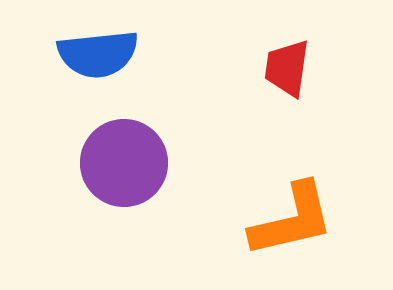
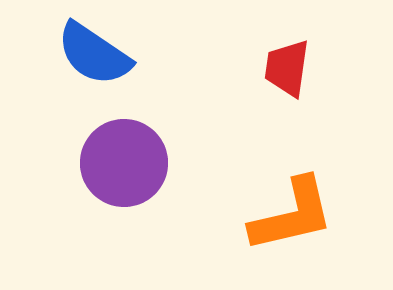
blue semicircle: moved 4 px left; rotated 40 degrees clockwise
orange L-shape: moved 5 px up
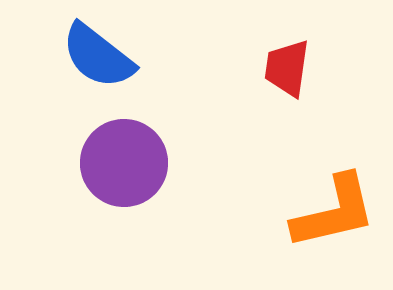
blue semicircle: moved 4 px right, 2 px down; rotated 4 degrees clockwise
orange L-shape: moved 42 px right, 3 px up
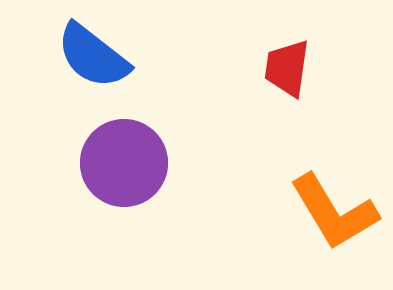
blue semicircle: moved 5 px left
orange L-shape: rotated 72 degrees clockwise
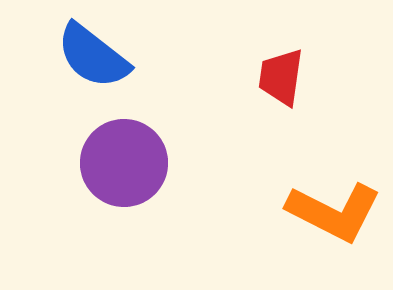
red trapezoid: moved 6 px left, 9 px down
orange L-shape: rotated 32 degrees counterclockwise
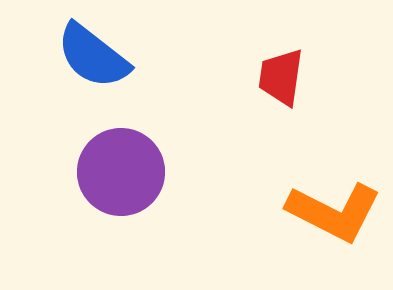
purple circle: moved 3 px left, 9 px down
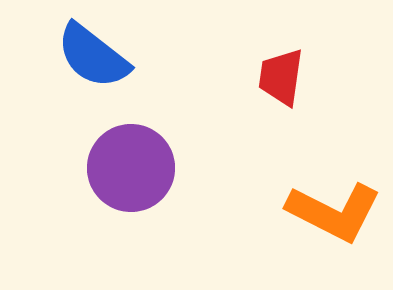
purple circle: moved 10 px right, 4 px up
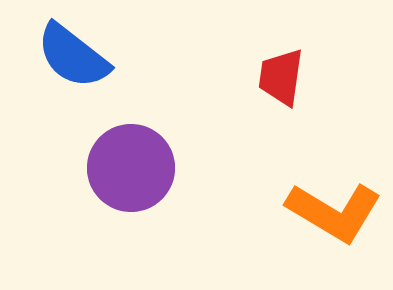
blue semicircle: moved 20 px left
orange L-shape: rotated 4 degrees clockwise
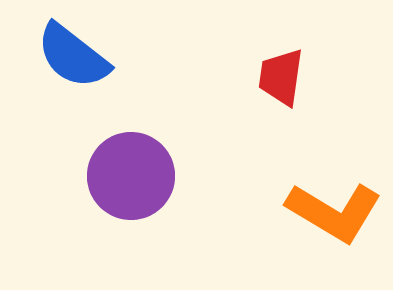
purple circle: moved 8 px down
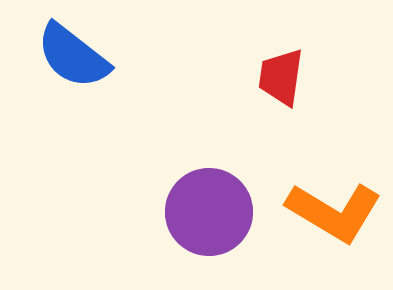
purple circle: moved 78 px right, 36 px down
